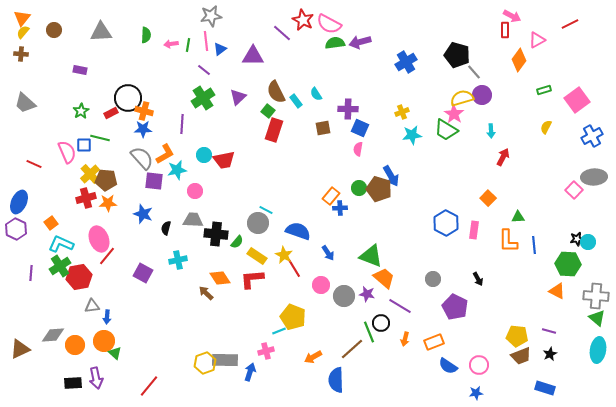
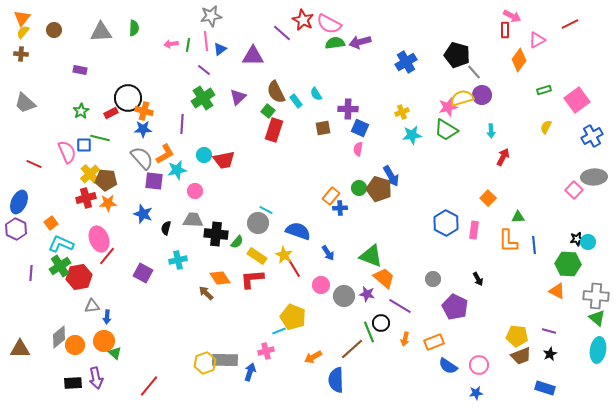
green semicircle at (146, 35): moved 12 px left, 7 px up
pink star at (454, 114): moved 6 px left, 7 px up; rotated 24 degrees clockwise
gray diamond at (53, 335): moved 6 px right, 2 px down; rotated 35 degrees counterclockwise
brown triangle at (20, 349): rotated 25 degrees clockwise
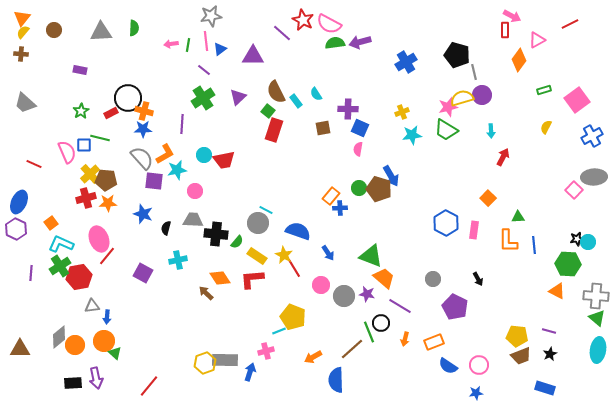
gray line at (474, 72): rotated 28 degrees clockwise
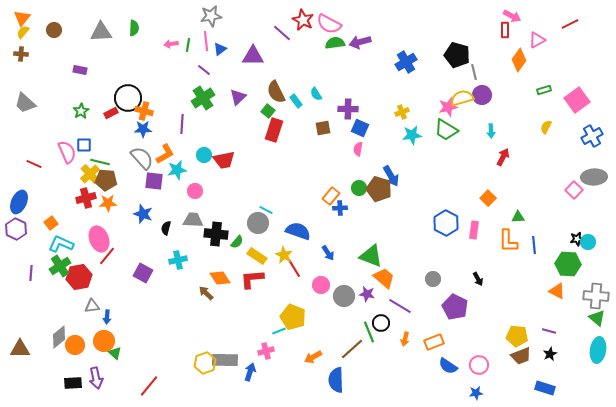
green line at (100, 138): moved 24 px down
